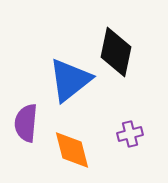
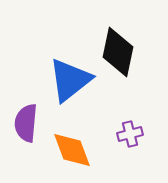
black diamond: moved 2 px right
orange diamond: rotated 6 degrees counterclockwise
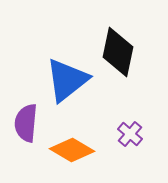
blue triangle: moved 3 px left
purple cross: rotated 35 degrees counterclockwise
orange diamond: rotated 39 degrees counterclockwise
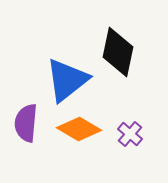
orange diamond: moved 7 px right, 21 px up
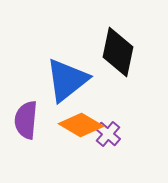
purple semicircle: moved 3 px up
orange diamond: moved 2 px right, 4 px up
purple cross: moved 22 px left
